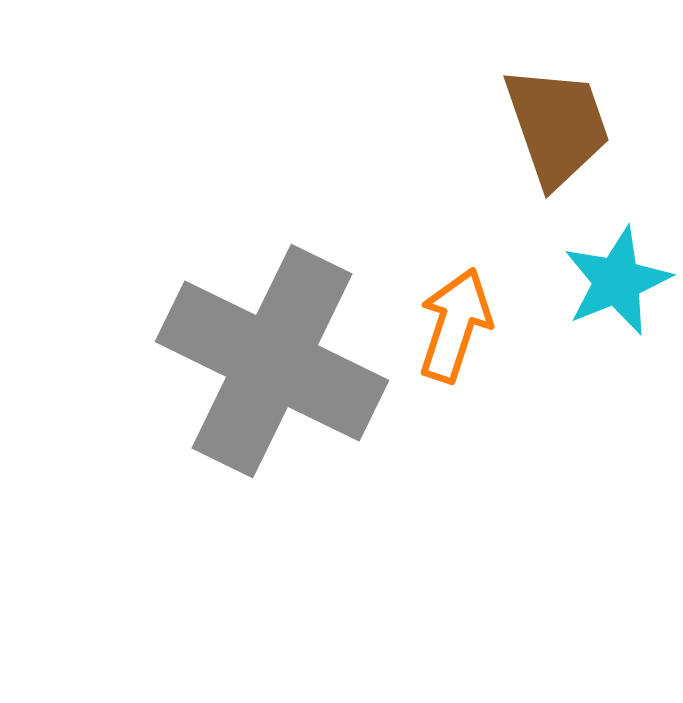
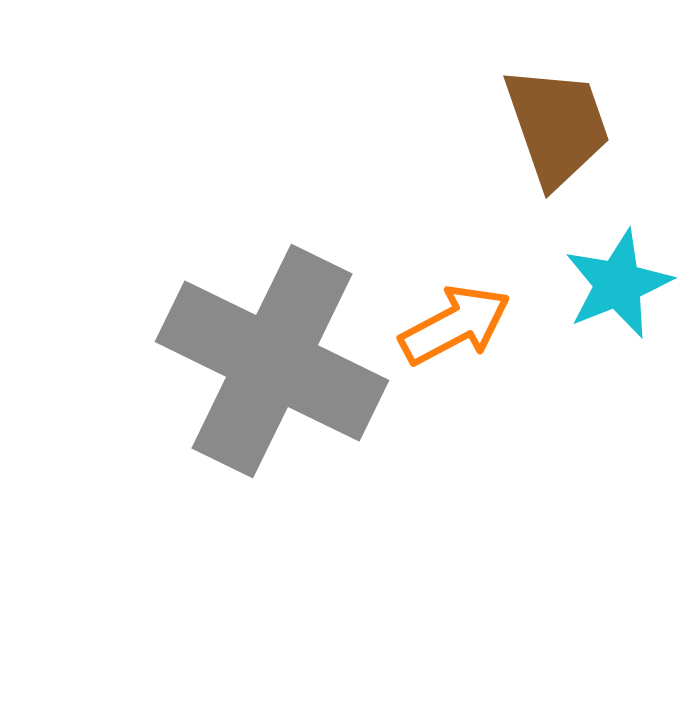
cyan star: moved 1 px right, 3 px down
orange arrow: rotated 44 degrees clockwise
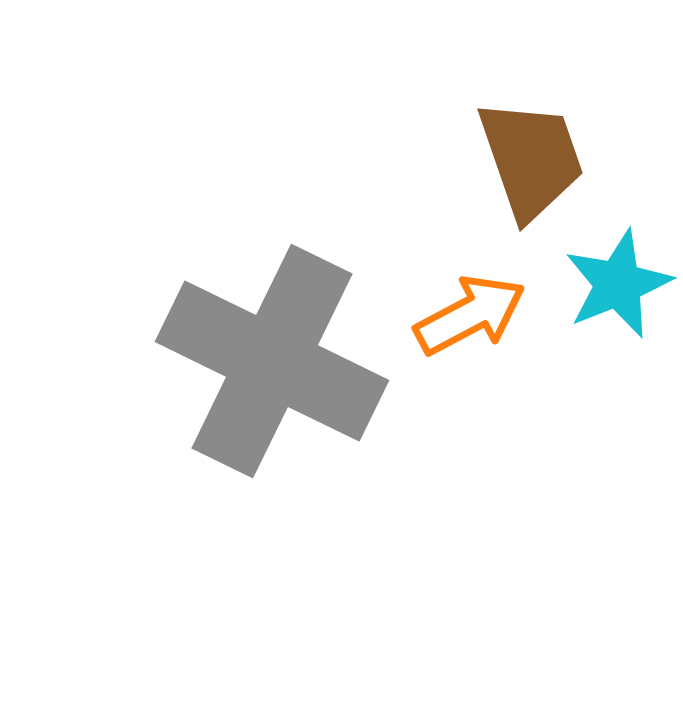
brown trapezoid: moved 26 px left, 33 px down
orange arrow: moved 15 px right, 10 px up
